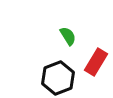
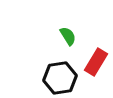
black hexagon: moved 2 px right; rotated 12 degrees clockwise
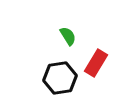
red rectangle: moved 1 px down
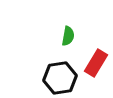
green semicircle: rotated 42 degrees clockwise
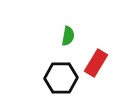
black hexagon: moved 1 px right; rotated 8 degrees clockwise
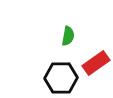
red rectangle: rotated 24 degrees clockwise
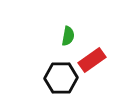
red rectangle: moved 4 px left, 3 px up
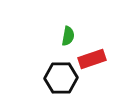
red rectangle: moved 1 px up; rotated 16 degrees clockwise
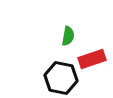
black hexagon: rotated 12 degrees clockwise
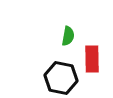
red rectangle: rotated 72 degrees counterclockwise
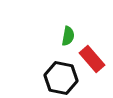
red rectangle: rotated 40 degrees counterclockwise
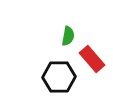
black hexagon: moved 2 px left, 1 px up; rotated 12 degrees counterclockwise
